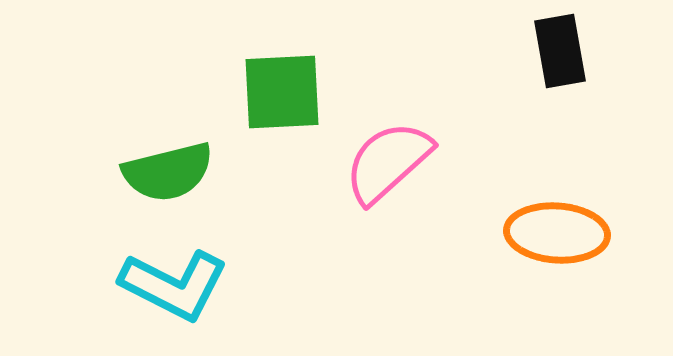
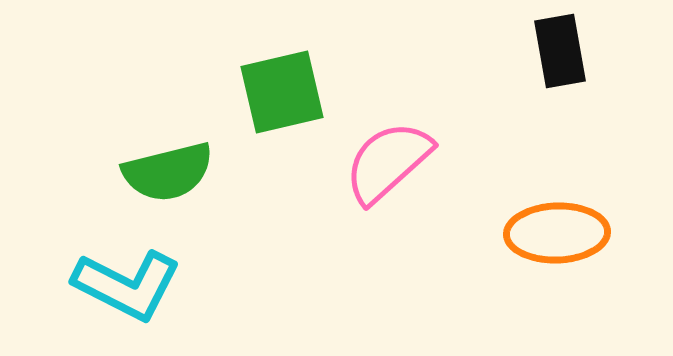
green square: rotated 10 degrees counterclockwise
orange ellipse: rotated 6 degrees counterclockwise
cyan L-shape: moved 47 px left
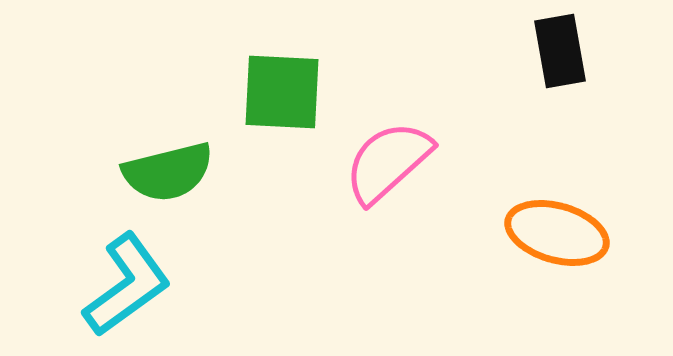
green square: rotated 16 degrees clockwise
orange ellipse: rotated 18 degrees clockwise
cyan L-shape: rotated 63 degrees counterclockwise
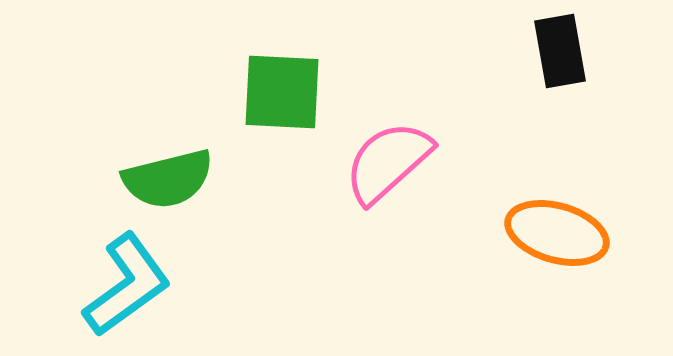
green semicircle: moved 7 px down
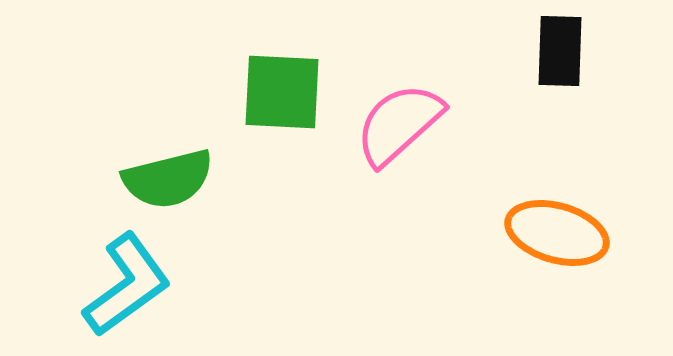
black rectangle: rotated 12 degrees clockwise
pink semicircle: moved 11 px right, 38 px up
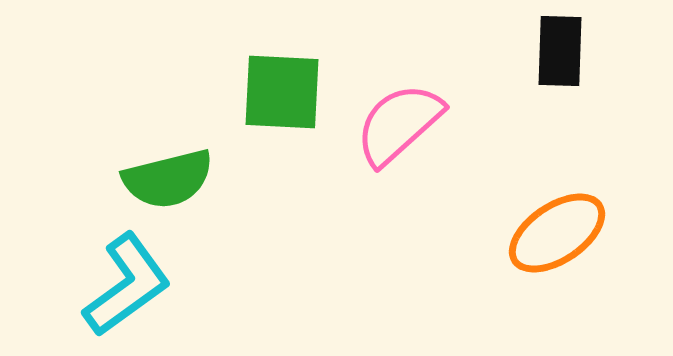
orange ellipse: rotated 50 degrees counterclockwise
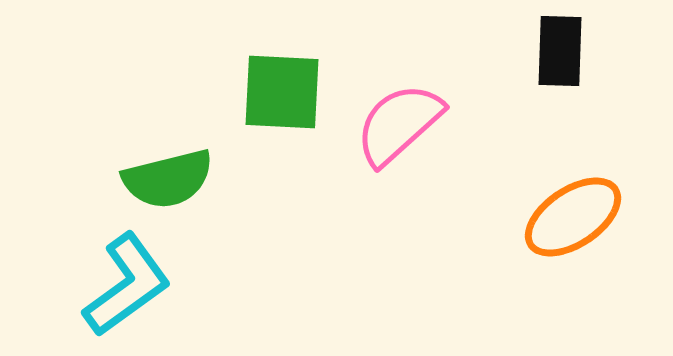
orange ellipse: moved 16 px right, 16 px up
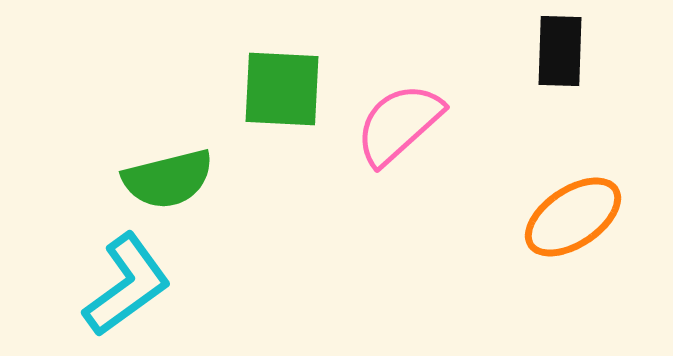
green square: moved 3 px up
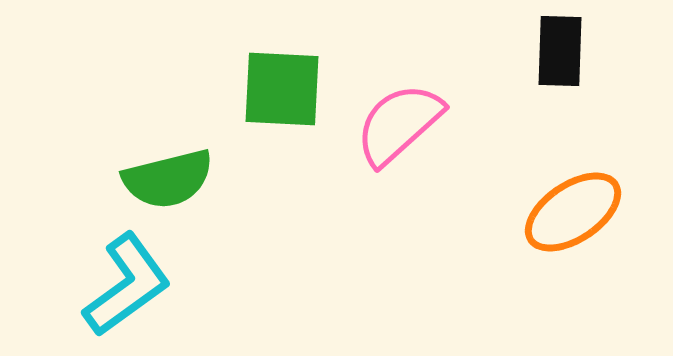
orange ellipse: moved 5 px up
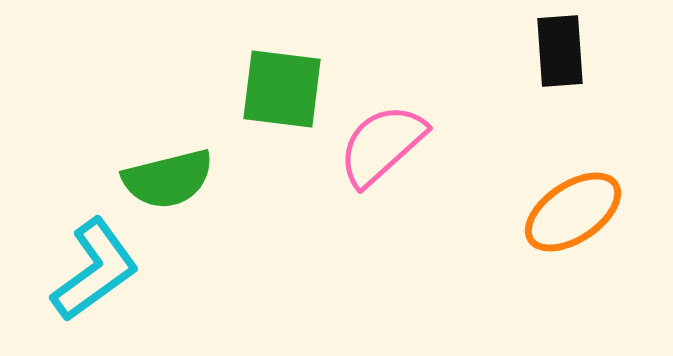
black rectangle: rotated 6 degrees counterclockwise
green square: rotated 4 degrees clockwise
pink semicircle: moved 17 px left, 21 px down
cyan L-shape: moved 32 px left, 15 px up
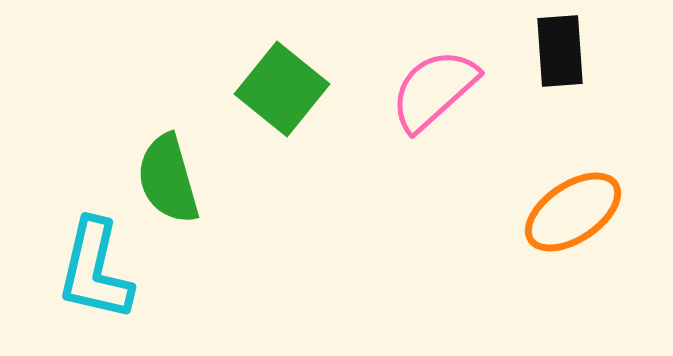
green square: rotated 32 degrees clockwise
pink semicircle: moved 52 px right, 55 px up
green semicircle: rotated 88 degrees clockwise
cyan L-shape: rotated 139 degrees clockwise
